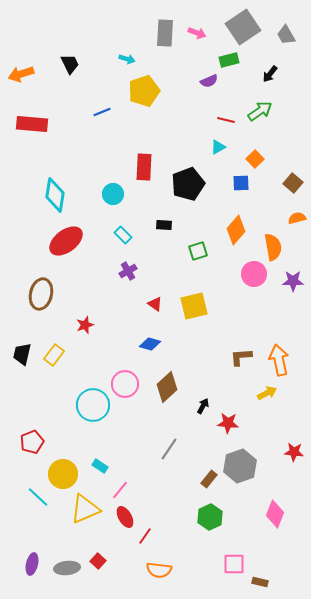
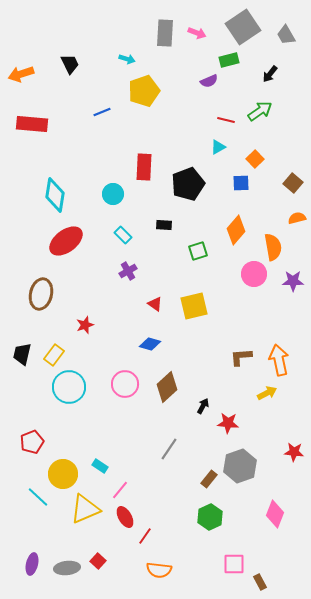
cyan circle at (93, 405): moved 24 px left, 18 px up
brown rectangle at (260, 582): rotated 49 degrees clockwise
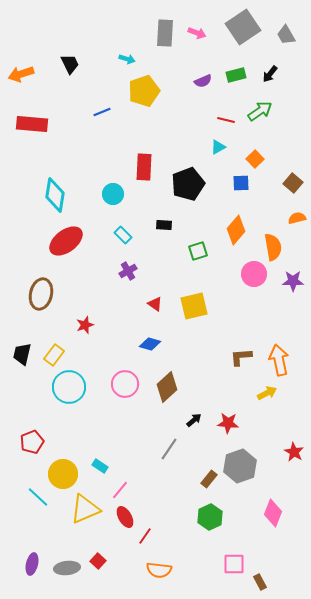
green rectangle at (229, 60): moved 7 px right, 15 px down
purple semicircle at (209, 81): moved 6 px left
black arrow at (203, 406): moved 9 px left, 14 px down; rotated 21 degrees clockwise
red star at (294, 452): rotated 24 degrees clockwise
pink diamond at (275, 514): moved 2 px left, 1 px up
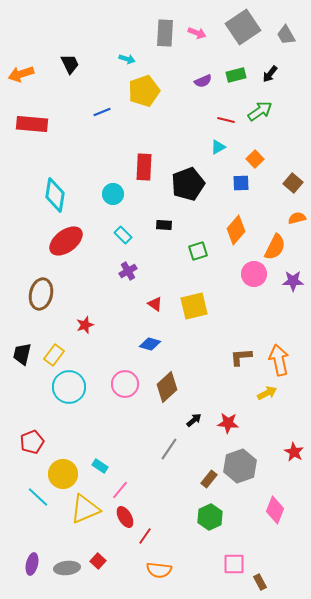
orange semicircle at (273, 247): moved 2 px right; rotated 36 degrees clockwise
pink diamond at (273, 513): moved 2 px right, 3 px up
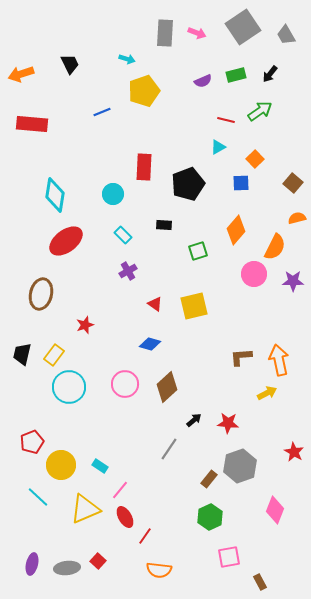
yellow circle at (63, 474): moved 2 px left, 9 px up
pink square at (234, 564): moved 5 px left, 7 px up; rotated 10 degrees counterclockwise
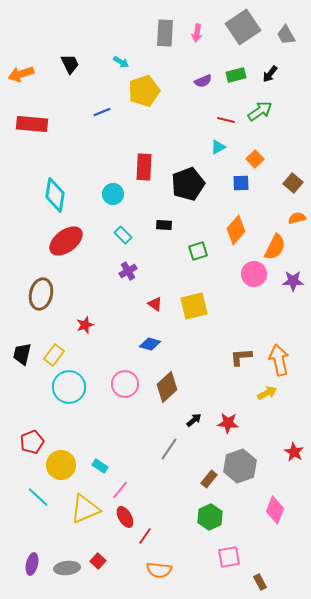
pink arrow at (197, 33): rotated 78 degrees clockwise
cyan arrow at (127, 59): moved 6 px left, 3 px down; rotated 14 degrees clockwise
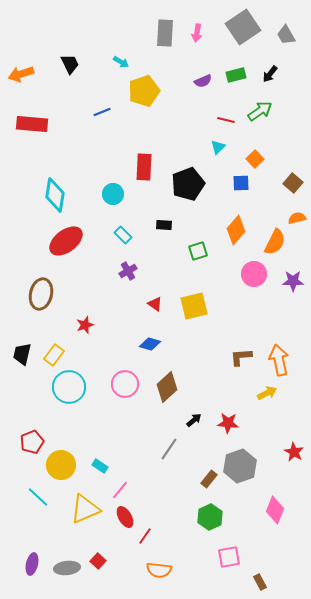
cyan triangle at (218, 147): rotated 14 degrees counterclockwise
orange semicircle at (275, 247): moved 5 px up
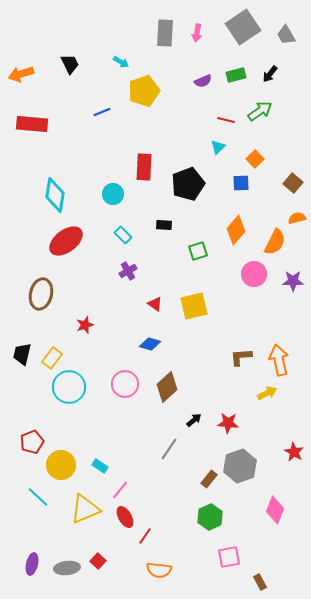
yellow rectangle at (54, 355): moved 2 px left, 3 px down
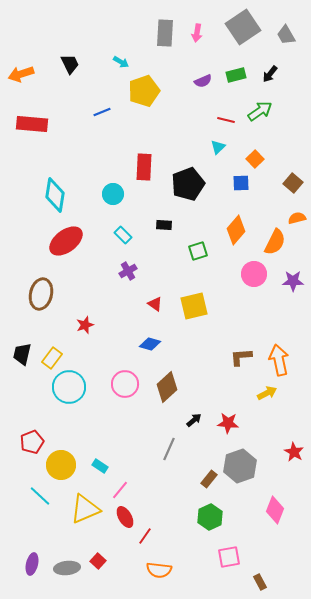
gray line at (169, 449): rotated 10 degrees counterclockwise
cyan line at (38, 497): moved 2 px right, 1 px up
